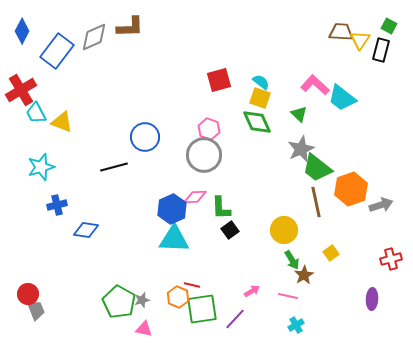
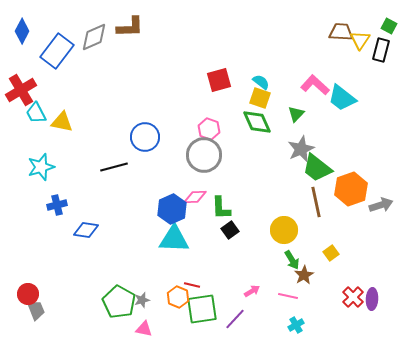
green triangle at (299, 114): moved 3 px left; rotated 30 degrees clockwise
yellow triangle at (62, 122): rotated 10 degrees counterclockwise
red cross at (391, 259): moved 38 px left, 38 px down; rotated 30 degrees counterclockwise
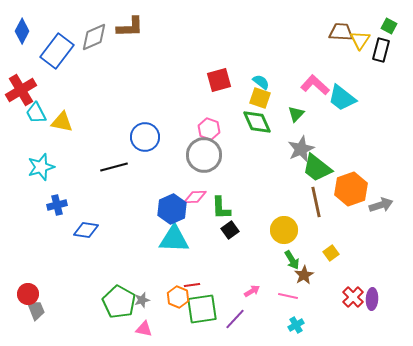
red line at (192, 285): rotated 21 degrees counterclockwise
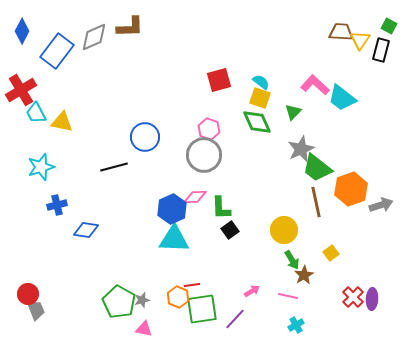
green triangle at (296, 114): moved 3 px left, 2 px up
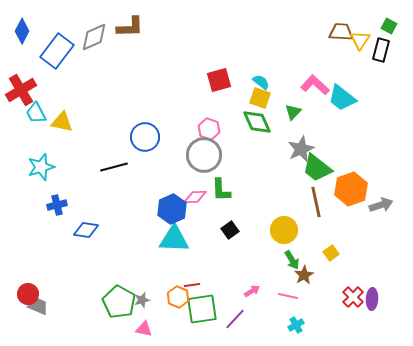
green L-shape at (221, 208): moved 18 px up
gray trapezoid at (36, 310): moved 2 px right, 4 px up; rotated 45 degrees counterclockwise
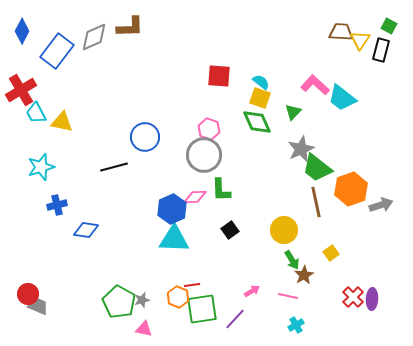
red square at (219, 80): moved 4 px up; rotated 20 degrees clockwise
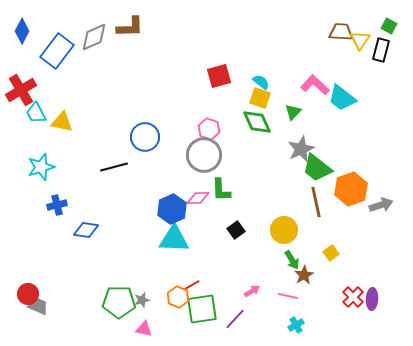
red square at (219, 76): rotated 20 degrees counterclockwise
pink diamond at (195, 197): moved 3 px right, 1 px down
black square at (230, 230): moved 6 px right
red line at (192, 285): rotated 21 degrees counterclockwise
green pentagon at (119, 302): rotated 28 degrees counterclockwise
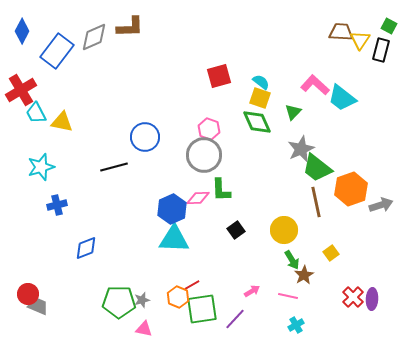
blue diamond at (86, 230): moved 18 px down; rotated 30 degrees counterclockwise
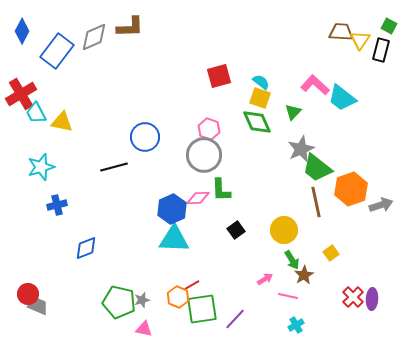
red cross at (21, 90): moved 4 px down
pink arrow at (252, 291): moved 13 px right, 12 px up
green pentagon at (119, 302): rotated 12 degrees clockwise
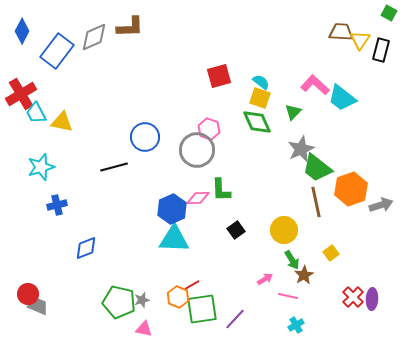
green square at (389, 26): moved 13 px up
gray circle at (204, 155): moved 7 px left, 5 px up
